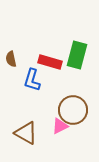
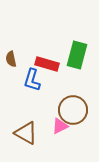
red rectangle: moved 3 px left, 2 px down
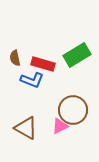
green rectangle: rotated 44 degrees clockwise
brown semicircle: moved 4 px right, 1 px up
red rectangle: moved 4 px left
blue L-shape: rotated 85 degrees counterclockwise
brown triangle: moved 5 px up
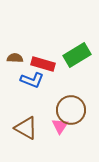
brown semicircle: rotated 105 degrees clockwise
brown circle: moved 2 px left
pink triangle: rotated 30 degrees counterclockwise
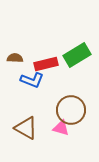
red rectangle: moved 3 px right; rotated 30 degrees counterclockwise
pink triangle: moved 1 px right, 2 px down; rotated 48 degrees counterclockwise
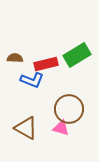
brown circle: moved 2 px left, 1 px up
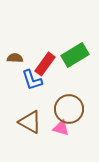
green rectangle: moved 2 px left
red rectangle: moved 1 px left; rotated 40 degrees counterclockwise
blue L-shape: rotated 50 degrees clockwise
brown triangle: moved 4 px right, 6 px up
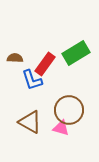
green rectangle: moved 1 px right, 2 px up
brown circle: moved 1 px down
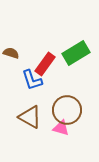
brown semicircle: moved 4 px left, 5 px up; rotated 14 degrees clockwise
brown circle: moved 2 px left
brown triangle: moved 5 px up
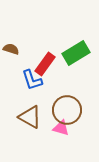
brown semicircle: moved 4 px up
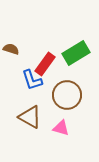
brown circle: moved 15 px up
